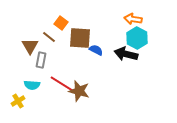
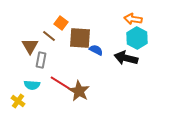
brown line: moved 1 px up
black arrow: moved 4 px down
brown star: rotated 15 degrees clockwise
yellow cross: rotated 24 degrees counterclockwise
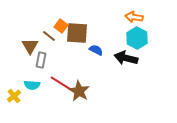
orange arrow: moved 1 px right, 2 px up
orange square: moved 3 px down
brown square: moved 3 px left, 5 px up
yellow cross: moved 4 px left, 5 px up; rotated 16 degrees clockwise
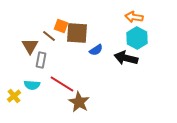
orange square: rotated 16 degrees counterclockwise
blue semicircle: rotated 120 degrees clockwise
brown star: moved 11 px down
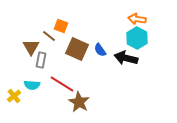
orange arrow: moved 3 px right, 2 px down
brown square: moved 16 px down; rotated 20 degrees clockwise
brown triangle: moved 1 px right, 1 px down
blue semicircle: moved 4 px right; rotated 88 degrees clockwise
